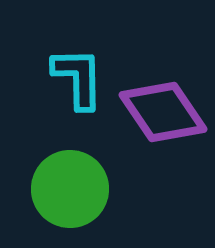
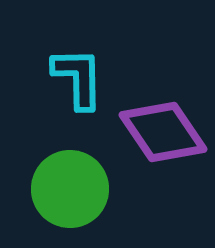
purple diamond: moved 20 px down
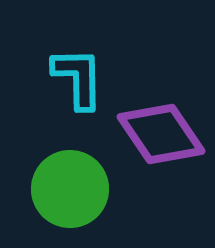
purple diamond: moved 2 px left, 2 px down
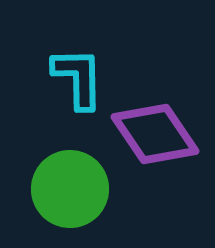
purple diamond: moved 6 px left
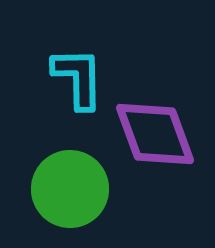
purple diamond: rotated 14 degrees clockwise
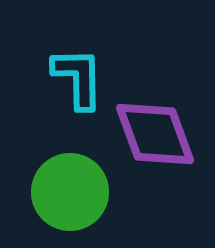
green circle: moved 3 px down
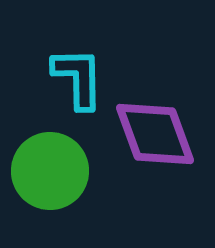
green circle: moved 20 px left, 21 px up
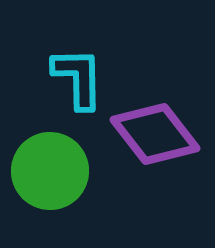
purple diamond: rotated 18 degrees counterclockwise
